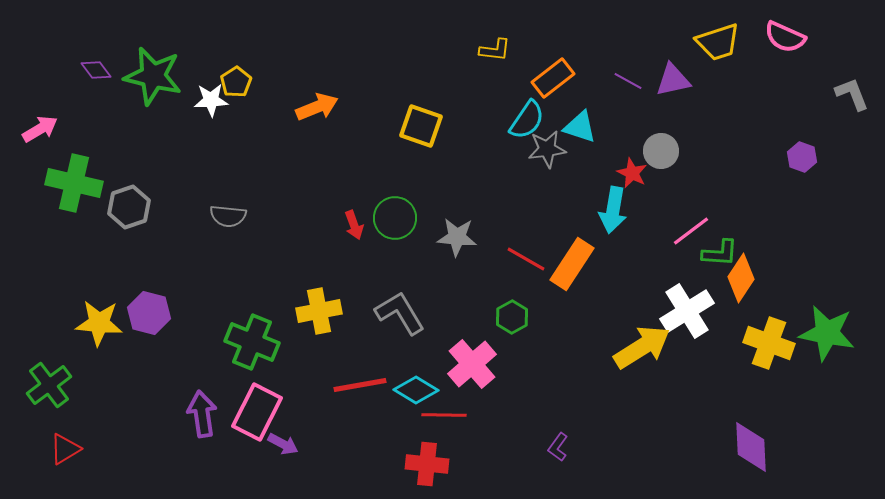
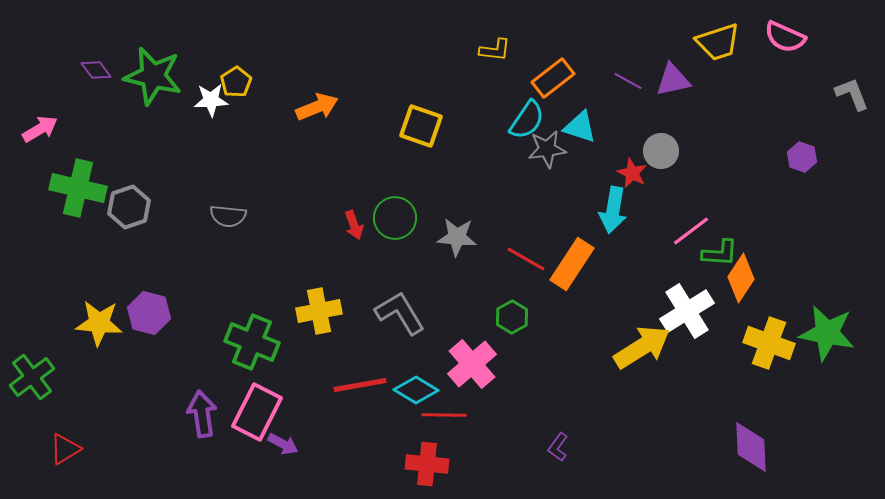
green cross at (74, 183): moved 4 px right, 5 px down
green cross at (49, 385): moved 17 px left, 8 px up
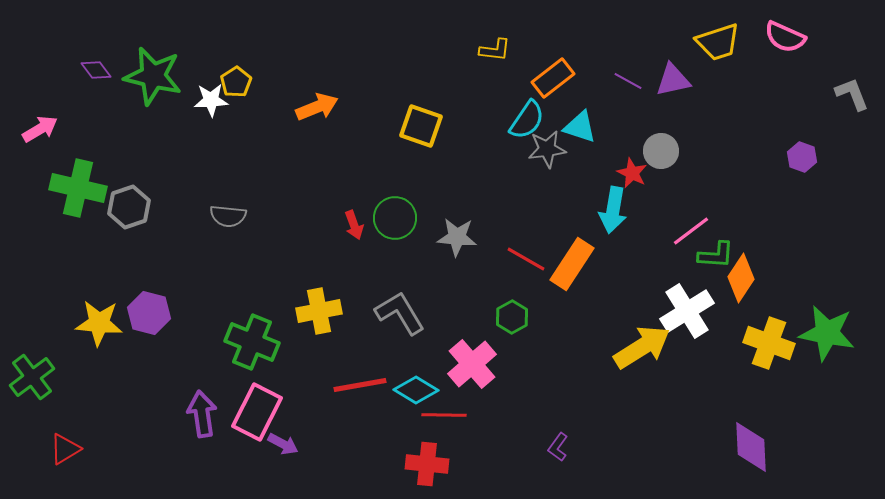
green L-shape at (720, 253): moved 4 px left, 2 px down
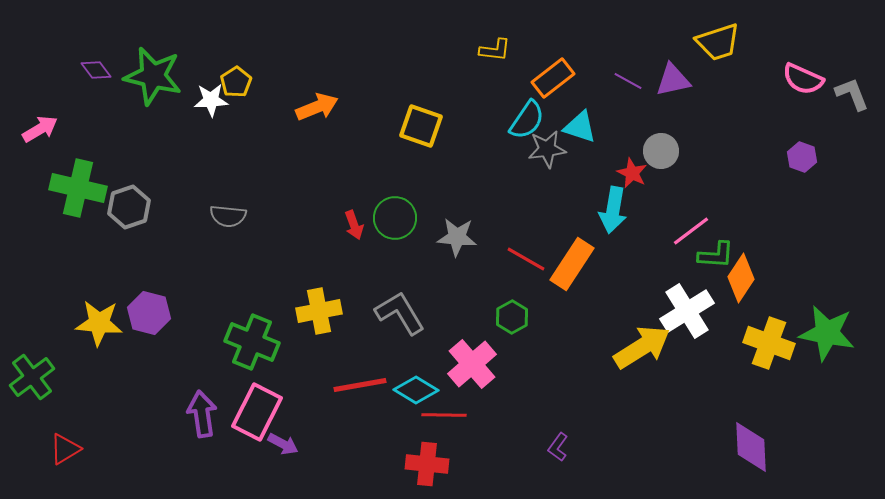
pink semicircle at (785, 37): moved 18 px right, 42 px down
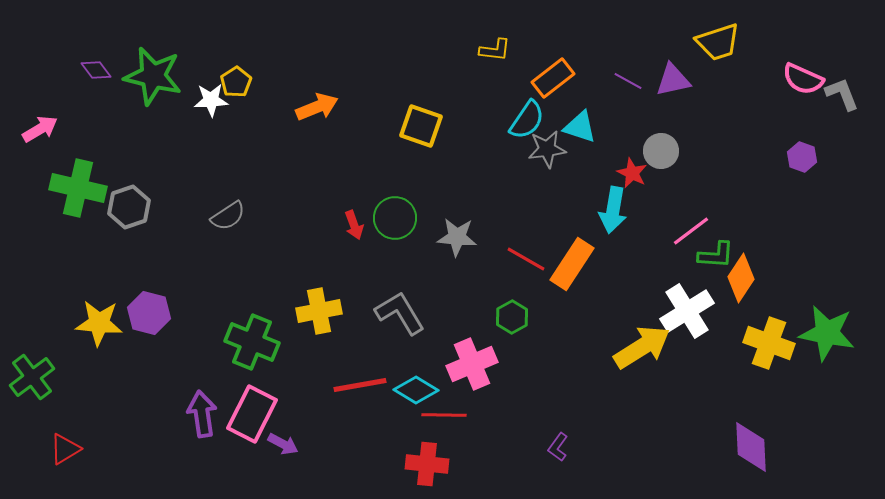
gray L-shape at (852, 94): moved 10 px left
gray semicircle at (228, 216): rotated 39 degrees counterclockwise
pink cross at (472, 364): rotated 18 degrees clockwise
pink rectangle at (257, 412): moved 5 px left, 2 px down
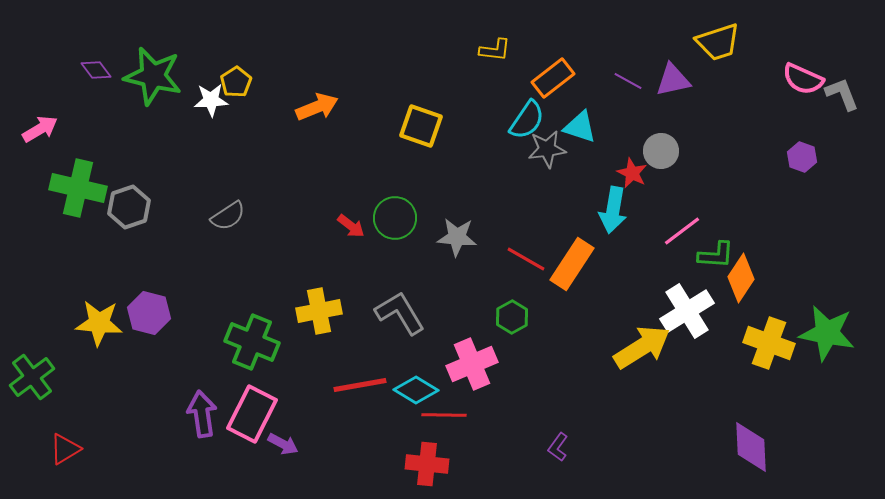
red arrow at (354, 225): moved 3 px left, 1 px down; rotated 32 degrees counterclockwise
pink line at (691, 231): moved 9 px left
